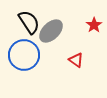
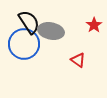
gray ellipse: rotated 55 degrees clockwise
blue circle: moved 11 px up
red triangle: moved 2 px right
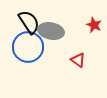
red star: rotated 14 degrees counterclockwise
blue circle: moved 4 px right, 3 px down
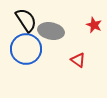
black semicircle: moved 3 px left, 2 px up
blue circle: moved 2 px left, 2 px down
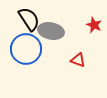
black semicircle: moved 3 px right, 1 px up
red triangle: rotated 14 degrees counterclockwise
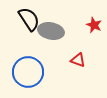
blue circle: moved 2 px right, 23 px down
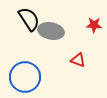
red star: rotated 21 degrees counterclockwise
blue circle: moved 3 px left, 5 px down
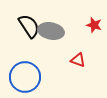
black semicircle: moved 7 px down
red star: rotated 14 degrees clockwise
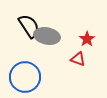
red star: moved 7 px left, 14 px down; rotated 21 degrees clockwise
gray ellipse: moved 4 px left, 5 px down
red triangle: moved 1 px up
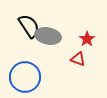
gray ellipse: moved 1 px right
